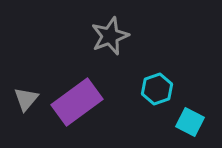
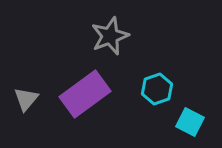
purple rectangle: moved 8 px right, 8 px up
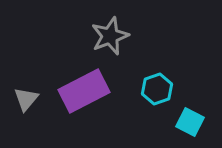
purple rectangle: moved 1 px left, 3 px up; rotated 9 degrees clockwise
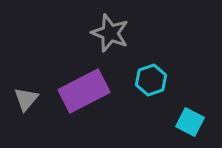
gray star: moved 3 px up; rotated 30 degrees counterclockwise
cyan hexagon: moved 6 px left, 9 px up
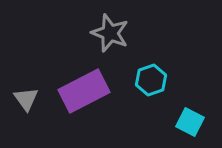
gray triangle: rotated 16 degrees counterclockwise
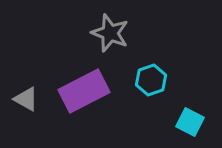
gray triangle: rotated 24 degrees counterclockwise
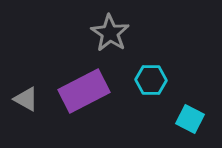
gray star: rotated 12 degrees clockwise
cyan hexagon: rotated 20 degrees clockwise
cyan square: moved 3 px up
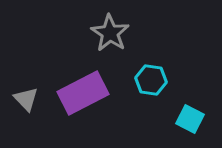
cyan hexagon: rotated 8 degrees clockwise
purple rectangle: moved 1 px left, 2 px down
gray triangle: rotated 16 degrees clockwise
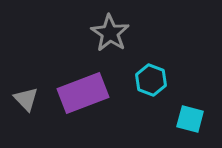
cyan hexagon: rotated 12 degrees clockwise
purple rectangle: rotated 6 degrees clockwise
cyan square: rotated 12 degrees counterclockwise
